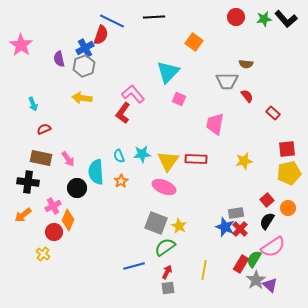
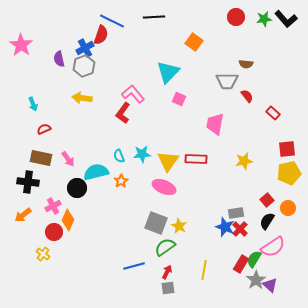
cyan semicircle at (96, 172): rotated 80 degrees clockwise
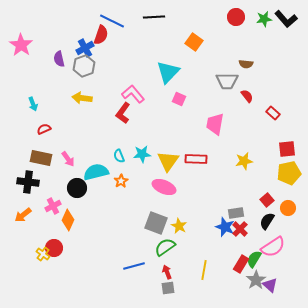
red circle at (54, 232): moved 16 px down
red arrow at (167, 272): rotated 48 degrees counterclockwise
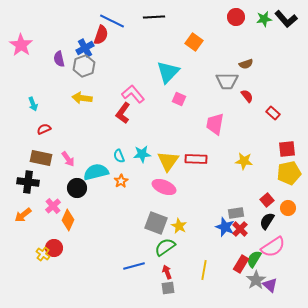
brown semicircle at (246, 64): rotated 24 degrees counterclockwise
yellow star at (244, 161): rotated 18 degrees clockwise
pink cross at (53, 206): rotated 14 degrees counterclockwise
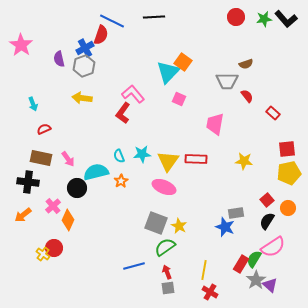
orange square at (194, 42): moved 11 px left, 20 px down
red cross at (240, 229): moved 30 px left, 63 px down; rotated 14 degrees counterclockwise
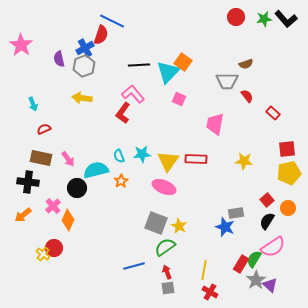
black line at (154, 17): moved 15 px left, 48 px down
cyan semicircle at (96, 172): moved 2 px up
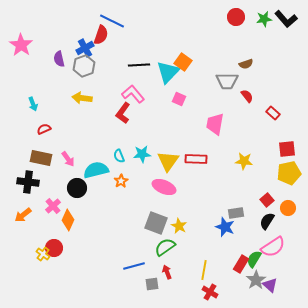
gray square at (168, 288): moved 16 px left, 4 px up
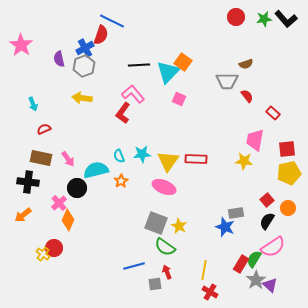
pink trapezoid at (215, 124): moved 40 px right, 16 px down
pink cross at (53, 206): moved 6 px right, 3 px up
green semicircle at (165, 247): rotated 110 degrees counterclockwise
gray square at (152, 284): moved 3 px right
